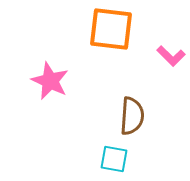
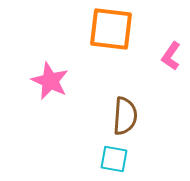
pink L-shape: rotated 80 degrees clockwise
brown semicircle: moved 7 px left
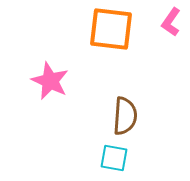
pink L-shape: moved 34 px up
cyan square: moved 1 px up
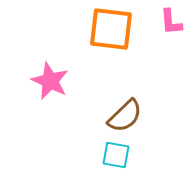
pink L-shape: rotated 40 degrees counterclockwise
brown semicircle: rotated 42 degrees clockwise
cyan square: moved 2 px right, 3 px up
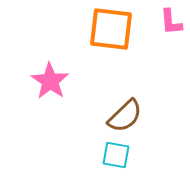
pink star: rotated 9 degrees clockwise
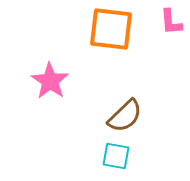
cyan square: moved 1 px down
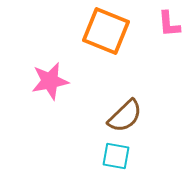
pink L-shape: moved 2 px left, 2 px down
orange square: moved 5 px left, 2 px down; rotated 15 degrees clockwise
pink star: rotated 27 degrees clockwise
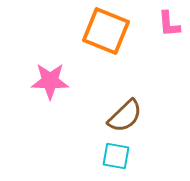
pink star: rotated 12 degrees clockwise
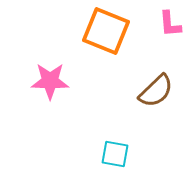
pink L-shape: moved 1 px right
brown semicircle: moved 31 px right, 25 px up
cyan square: moved 1 px left, 2 px up
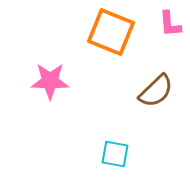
orange square: moved 5 px right, 1 px down
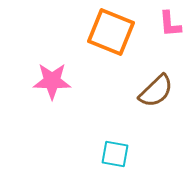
pink star: moved 2 px right
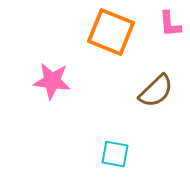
pink star: rotated 6 degrees clockwise
